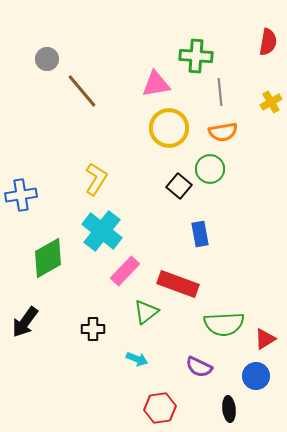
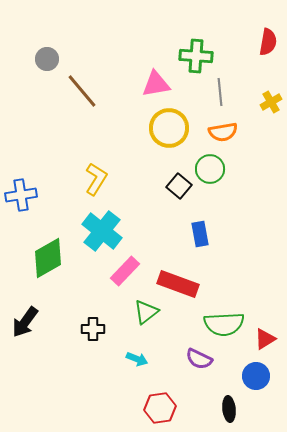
purple semicircle: moved 8 px up
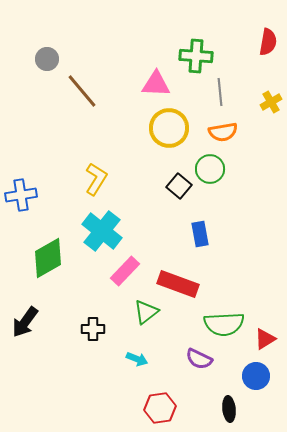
pink triangle: rotated 12 degrees clockwise
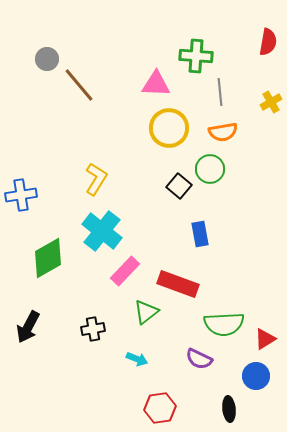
brown line: moved 3 px left, 6 px up
black arrow: moved 3 px right, 5 px down; rotated 8 degrees counterclockwise
black cross: rotated 10 degrees counterclockwise
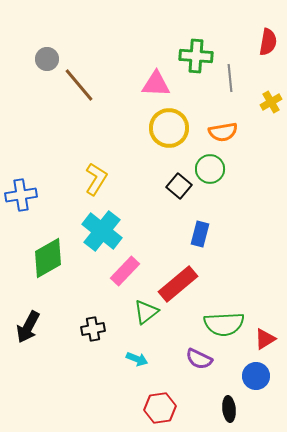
gray line: moved 10 px right, 14 px up
blue rectangle: rotated 25 degrees clockwise
red rectangle: rotated 60 degrees counterclockwise
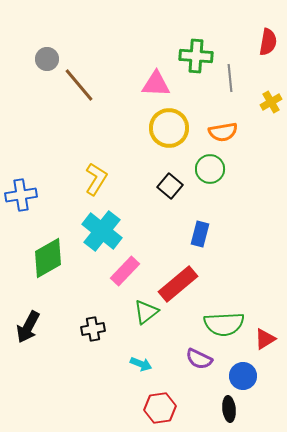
black square: moved 9 px left
cyan arrow: moved 4 px right, 5 px down
blue circle: moved 13 px left
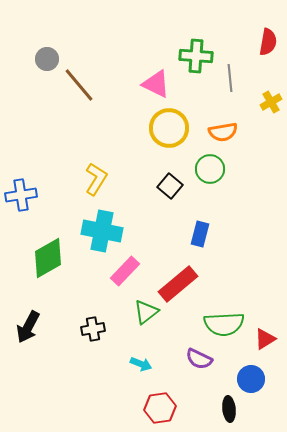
pink triangle: rotated 24 degrees clockwise
cyan cross: rotated 27 degrees counterclockwise
blue circle: moved 8 px right, 3 px down
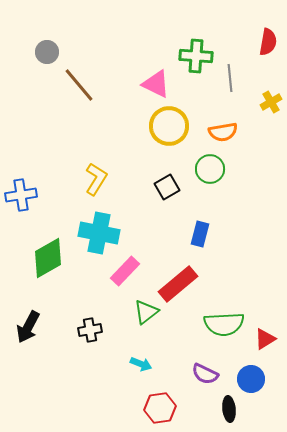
gray circle: moved 7 px up
yellow circle: moved 2 px up
black square: moved 3 px left, 1 px down; rotated 20 degrees clockwise
cyan cross: moved 3 px left, 2 px down
black cross: moved 3 px left, 1 px down
purple semicircle: moved 6 px right, 15 px down
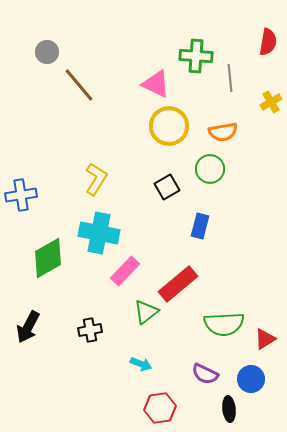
blue rectangle: moved 8 px up
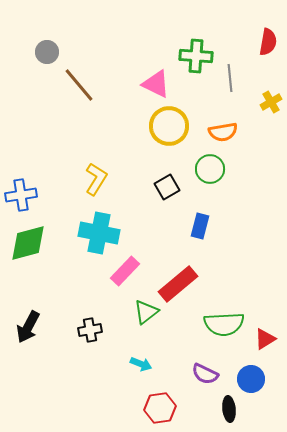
green diamond: moved 20 px left, 15 px up; rotated 15 degrees clockwise
